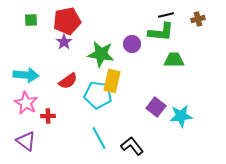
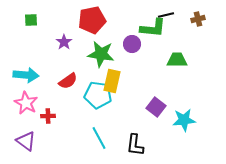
red pentagon: moved 25 px right, 1 px up
green L-shape: moved 8 px left, 4 px up
green trapezoid: moved 3 px right
cyan star: moved 3 px right, 4 px down
black L-shape: moved 3 px right, 1 px up; rotated 135 degrees counterclockwise
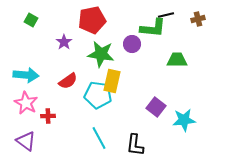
green square: rotated 32 degrees clockwise
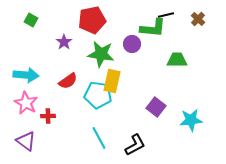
brown cross: rotated 32 degrees counterclockwise
cyan star: moved 7 px right
black L-shape: rotated 125 degrees counterclockwise
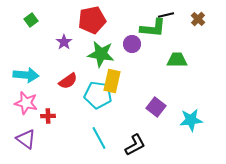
green square: rotated 24 degrees clockwise
pink star: rotated 15 degrees counterclockwise
purple triangle: moved 2 px up
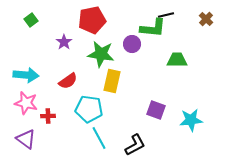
brown cross: moved 8 px right
cyan pentagon: moved 9 px left, 14 px down
purple square: moved 3 px down; rotated 18 degrees counterclockwise
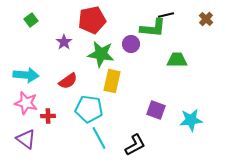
purple circle: moved 1 px left
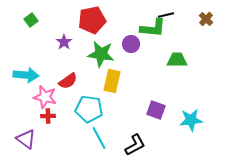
pink star: moved 19 px right, 6 px up
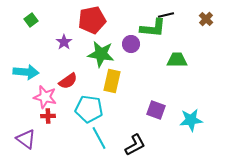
cyan arrow: moved 3 px up
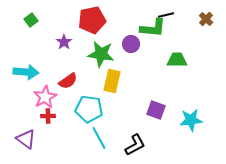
pink star: rotated 30 degrees clockwise
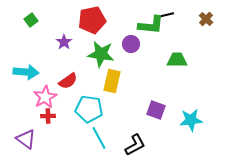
green L-shape: moved 2 px left, 3 px up
